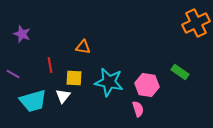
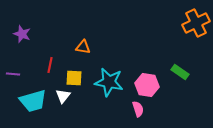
red line: rotated 21 degrees clockwise
purple line: rotated 24 degrees counterclockwise
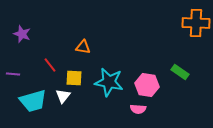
orange cross: rotated 28 degrees clockwise
red line: rotated 49 degrees counterclockwise
pink semicircle: rotated 112 degrees clockwise
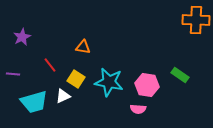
orange cross: moved 3 px up
purple star: moved 3 px down; rotated 24 degrees clockwise
green rectangle: moved 3 px down
yellow square: moved 2 px right, 1 px down; rotated 30 degrees clockwise
white triangle: rotated 28 degrees clockwise
cyan trapezoid: moved 1 px right, 1 px down
